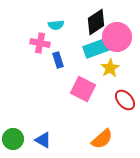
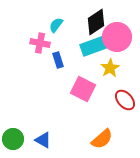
cyan semicircle: rotated 133 degrees clockwise
cyan rectangle: moved 3 px left, 2 px up
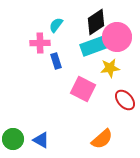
pink cross: rotated 12 degrees counterclockwise
blue rectangle: moved 2 px left, 1 px down
yellow star: rotated 24 degrees clockwise
blue triangle: moved 2 px left
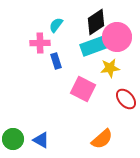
red ellipse: moved 1 px right, 1 px up
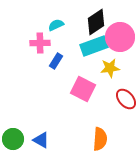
cyan semicircle: rotated 28 degrees clockwise
pink circle: moved 3 px right
blue rectangle: rotated 49 degrees clockwise
orange semicircle: moved 2 px left; rotated 45 degrees counterclockwise
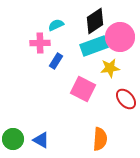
black diamond: moved 1 px left, 1 px up
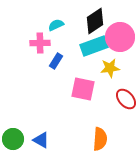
pink square: rotated 15 degrees counterclockwise
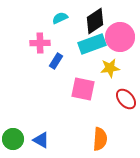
cyan semicircle: moved 4 px right, 7 px up
cyan rectangle: moved 2 px left, 2 px up
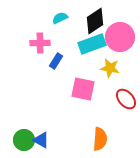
yellow star: rotated 18 degrees clockwise
green circle: moved 11 px right, 1 px down
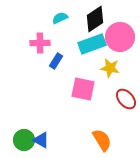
black diamond: moved 2 px up
orange semicircle: moved 2 px right, 1 px down; rotated 35 degrees counterclockwise
